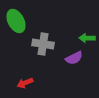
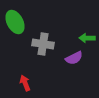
green ellipse: moved 1 px left, 1 px down
red arrow: rotated 91 degrees clockwise
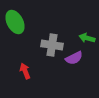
green arrow: rotated 14 degrees clockwise
gray cross: moved 9 px right, 1 px down
red arrow: moved 12 px up
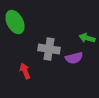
gray cross: moved 3 px left, 4 px down
purple semicircle: rotated 12 degrees clockwise
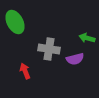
purple semicircle: moved 1 px right, 1 px down
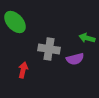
green ellipse: rotated 15 degrees counterclockwise
red arrow: moved 2 px left, 1 px up; rotated 35 degrees clockwise
